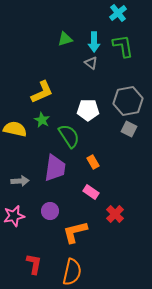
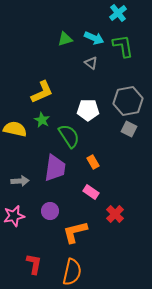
cyan arrow: moved 4 px up; rotated 66 degrees counterclockwise
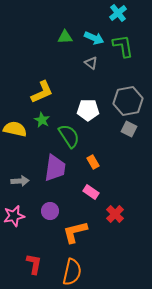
green triangle: moved 2 px up; rotated 14 degrees clockwise
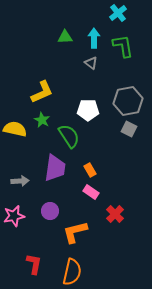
cyan arrow: rotated 114 degrees counterclockwise
orange rectangle: moved 3 px left, 8 px down
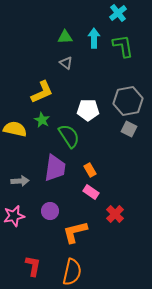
gray triangle: moved 25 px left
red L-shape: moved 1 px left, 2 px down
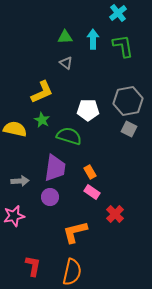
cyan arrow: moved 1 px left, 1 px down
green semicircle: rotated 40 degrees counterclockwise
orange rectangle: moved 2 px down
pink rectangle: moved 1 px right
purple circle: moved 14 px up
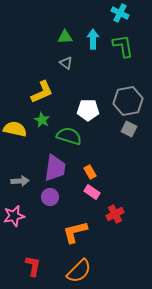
cyan cross: moved 2 px right; rotated 24 degrees counterclockwise
red cross: rotated 18 degrees clockwise
orange semicircle: moved 7 px right, 1 px up; rotated 32 degrees clockwise
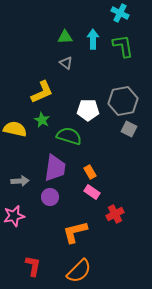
gray hexagon: moved 5 px left
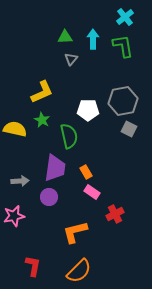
cyan cross: moved 5 px right, 4 px down; rotated 24 degrees clockwise
gray triangle: moved 5 px right, 4 px up; rotated 32 degrees clockwise
green semicircle: rotated 60 degrees clockwise
orange rectangle: moved 4 px left
purple circle: moved 1 px left
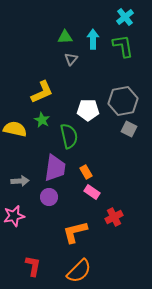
red cross: moved 1 px left, 3 px down
